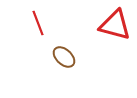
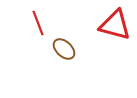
brown ellipse: moved 8 px up
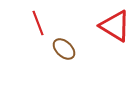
red triangle: moved 1 px down; rotated 16 degrees clockwise
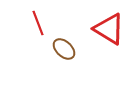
red triangle: moved 6 px left, 3 px down
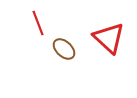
red triangle: moved 9 px down; rotated 12 degrees clockwise
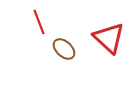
red line: moved 1 px right, 1 px up
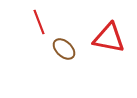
red triangle: rotated 32 degrees counterclockwise
